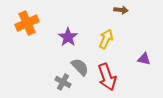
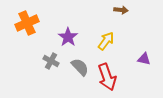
yellow arrow: moved 2 px down; rotated 12 degrees clockwise
gray cross: moved 12 px left, 21 px up
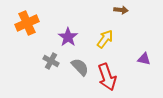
yellow arrow: moved 1 px left, 2 px up
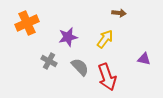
brown arrow: moved 2 px left, 3 px down
purple star: rotated 24 degrees clockwise
gray cross: moved 2 px left
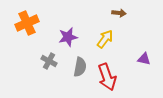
gray semicircle: rotated 54 degrees clockwise
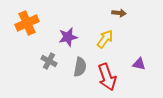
purple triangle: moved 5 px left, 5 px down
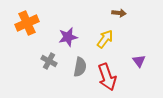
purple triangle: moved 3 px up; rotated 40 degrees clockwise
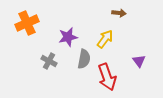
gray semicircle: moved 4 px right, 8 px up
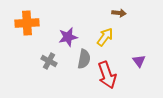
orange cross: rotated 20 degrees clockwise
yellow arrow: moved 2 px up
red arrow: moved 2 px up
